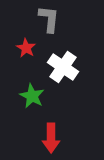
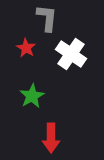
gray L-shape: moved 2 px left, 1 px up
white cross: moved 8 px right, 13 px up
green star: rotated 15 degrees clockwise
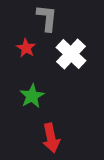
white cross: rotated 8 degrees clockwise
red arrow: rotated 12 degrees counterclockwise
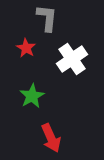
white cross: moved 1 px right, 5 px down; rotated 12 degrees clockwise
red arrow: rotated 12 degrees counterclockwise
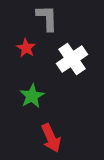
gray L-shape: rotated 8 degrees counterclockwise
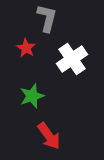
gray L-shape: rotated 16 degrees clockwise
green star: rotated 10 degrees clockwise
red arrow: moved 2 px left, 2 px up; rotated 12 degrees counterclockwise
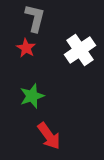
gray L-shape: moved 12 px left
white cross: moved 8 px right, 9 px up
